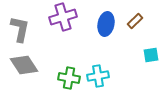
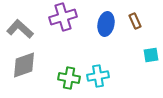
brown rectangle: rotated 70 degrees counterclockwise
gray L-shape: rotated 60 degrees counterclockwise
gray diamond: rotated 76 degrees counterclockwise
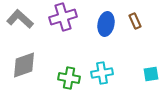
gray L-shape: moved 10 px up
cyan square: moved 19 px down
cyan cross: moved 4 px right, 3 px up
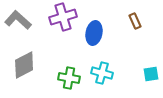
gray L-shape: moved 2 px left, 1 px down
blue ellipse: moved 12 px left, 9 px down
gray diamond: rotated 8 degrees counterclockwise
cyan cross: rotated 25 degrees clockwise
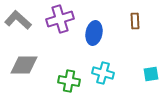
purple cross: moved 3 px left, 2 px down
brown rectangle: rotated 21 degrees clockwise
gray diamond: rotated 28 degrees clockwise
cyan cross: moved 1 px right
green cross: moved 3 px down
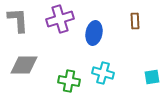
gray L-shape: rotated 44 degrees clockwise
cyan square: moved 1 px right, 3 px down
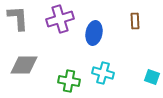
gray L-shape: moved 2 px up
cyan square: rotated 28 degrees clockwise
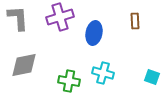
purple cross: moved 2 px up
gray diamond: rotated 12 degrees counterclockwise
